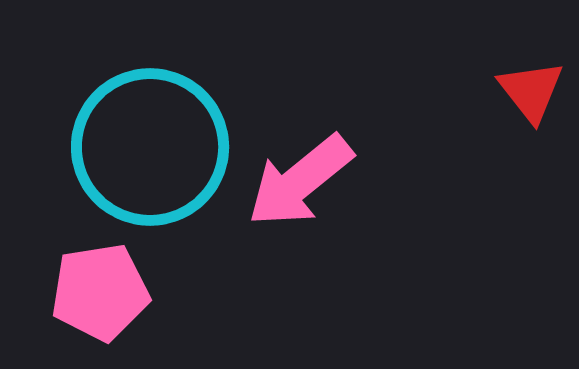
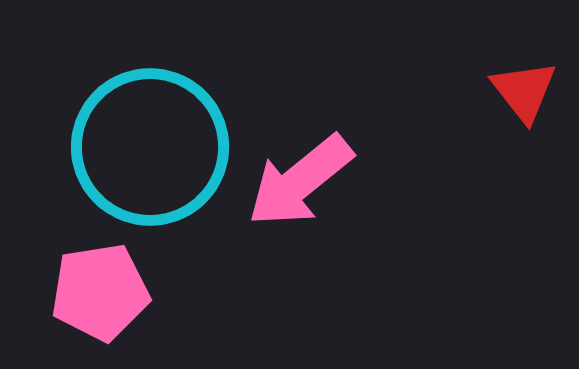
red triangle: moved 7 px left
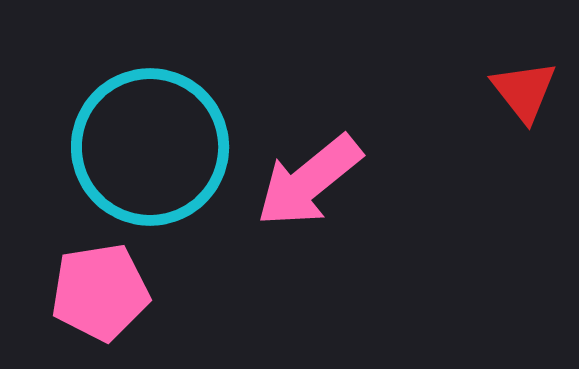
pink arrow: moved 9 px right
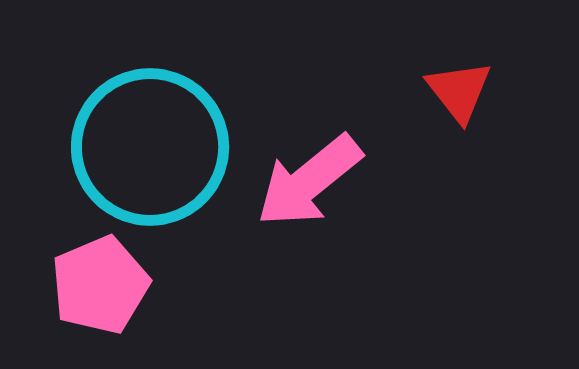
red triangle: moved 65 px left
pink pentagon: moved 7 px up; rotated 14 degrees counterclockwise
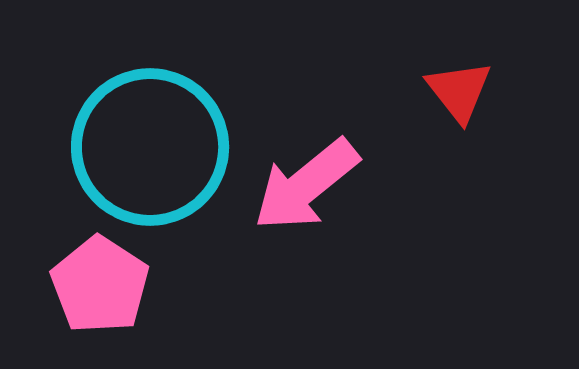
pink arrow: moved 3 px left, 4 px down
pink pentagon: rotated 16 degrees counterclockwise
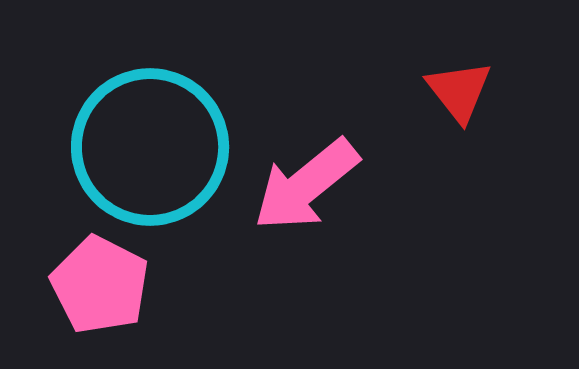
pink pentagon: rotated 6 degrees counterclockwise
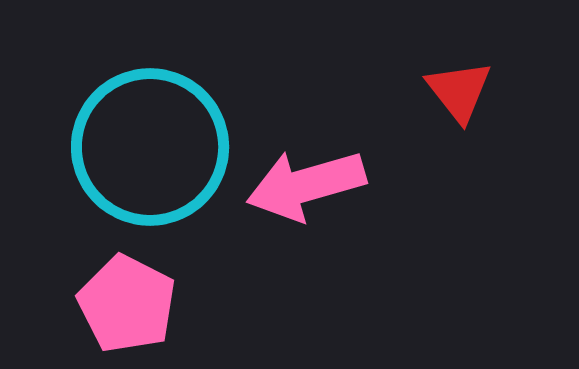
pink arrow: rotated 23 degrees clockwise
pink pentagon: moved 27 px right, 19 px down
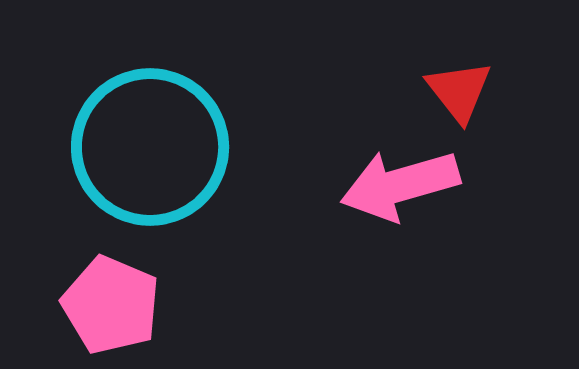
pink arrow: moved 94 px right
pink pentagon: moved 16 px left, 1 px down; rotated 4 degrees counterclockwise
